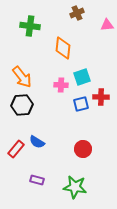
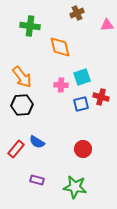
orange diamond: moved 3 px left, 1 px up; rotated 20 degrees counterclockwise
red cross: rotated 14 degrees clockwise
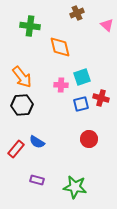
pink triangle: rotated 48 degrees clockwise
red cross: moved 1 px down
red circle: moved 6 px right, 10 px up
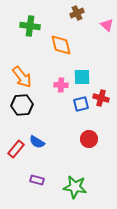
orange diamond: moved 1 px right, 2 px up
cyan square: rotated 18 degrees clockwise
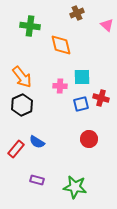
pink cross: moved 1 px left, 1 px down
black hexagon: rotated 20 degrees counterclockwise
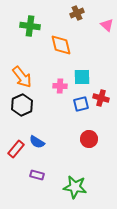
purple rectangle: moved 5 px up
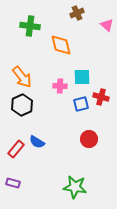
red cross: moved 1 px up
purple rectangle: moved 24 px left, 8 px down
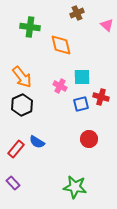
green cross: moved 1 px down
pink cross: rotated 24 degrees clockwise
purple rectangle: rotated 32 degrees clockwise
